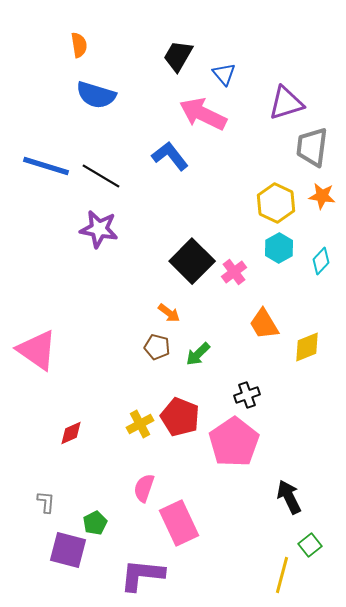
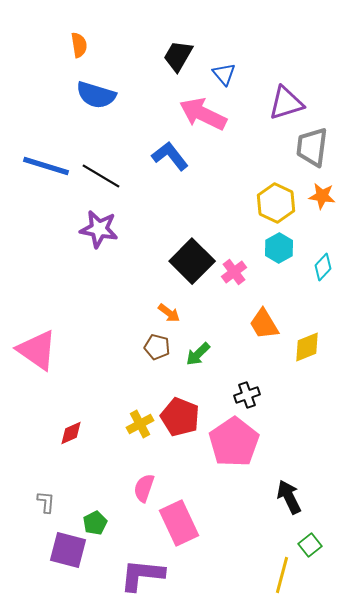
cyan diamond: moved 2 px right, 6 px down
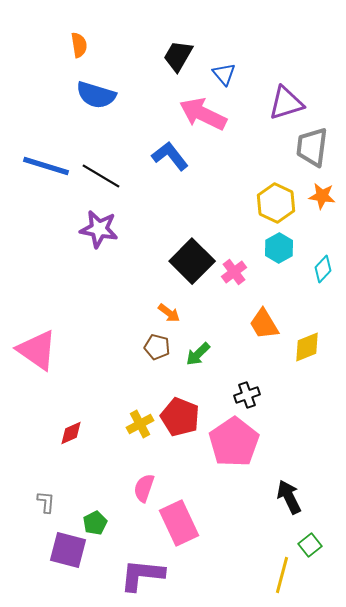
cyan diamond: moved 2 px down
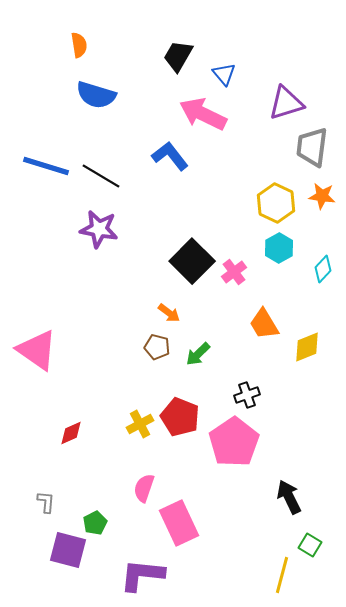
green square: rotated 20 degrees counterclockwise
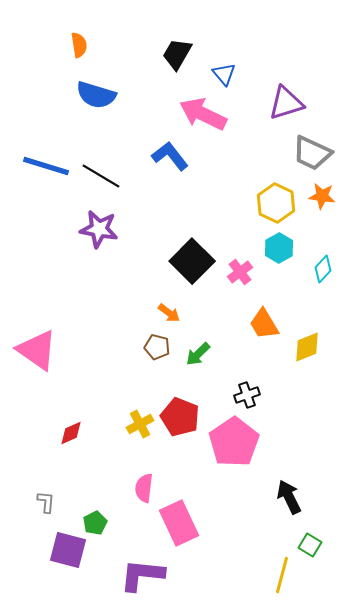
black trapezoid: moved 1 px left, 2 px up
gray trapezoid: moved 6 px down; rotated 72 degrees counterclockwise
pink cross: moved 6 px right
pink semicircle: rotated 12 degrees counterclockwise
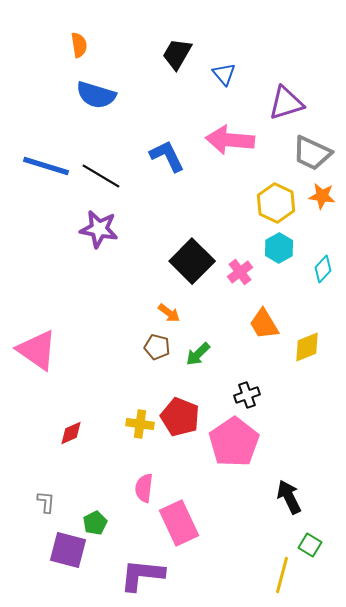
pink arrow: moved 27 px right, 26 px down; rotated 21 degrees counterclockwise
blue L-shape: moved 3 px left; rotated 12 degrees clockwise
yellow cross: rotated 36 degrees clockwise
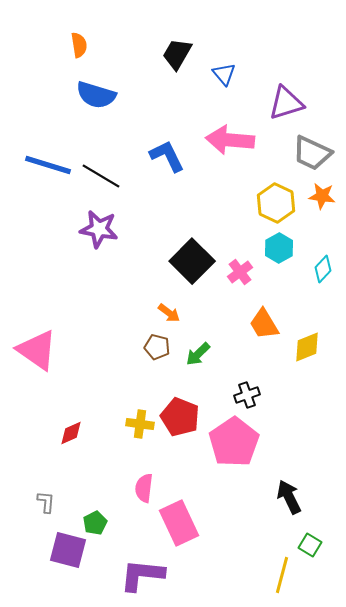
blue line: moved 2 px right, 1 px up
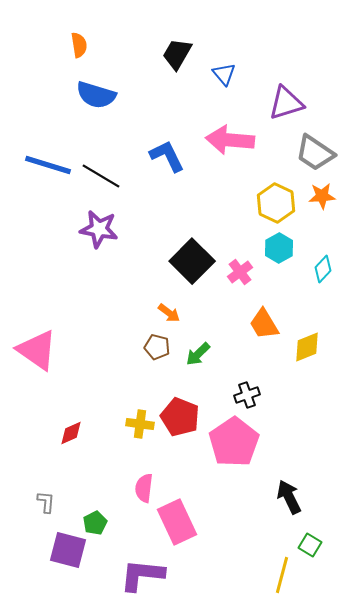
gray trapezoid: moved 3 px right; rotated 9 degrees clockwise
orange star: rotated 12 degrees counterclockwise
pink rectangle: moved 2 px left, 1 px up
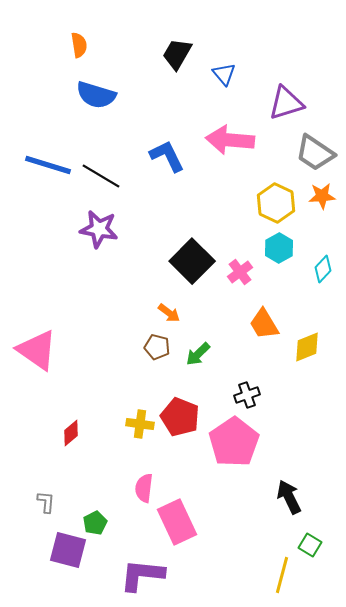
red diamond: rotated 16 degrees counterclockwise
